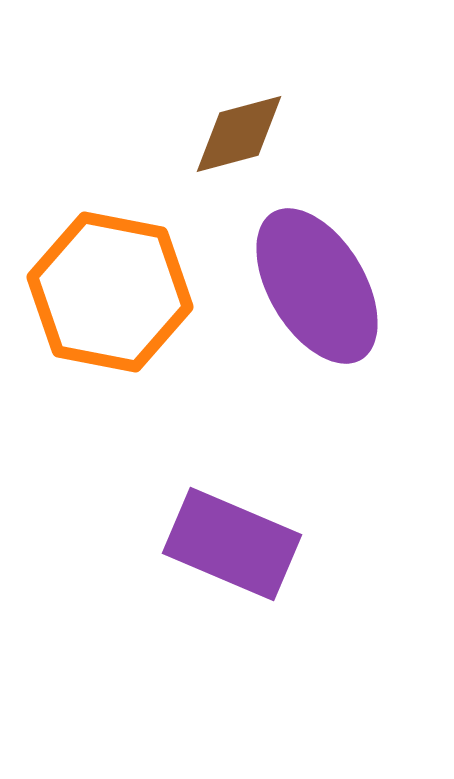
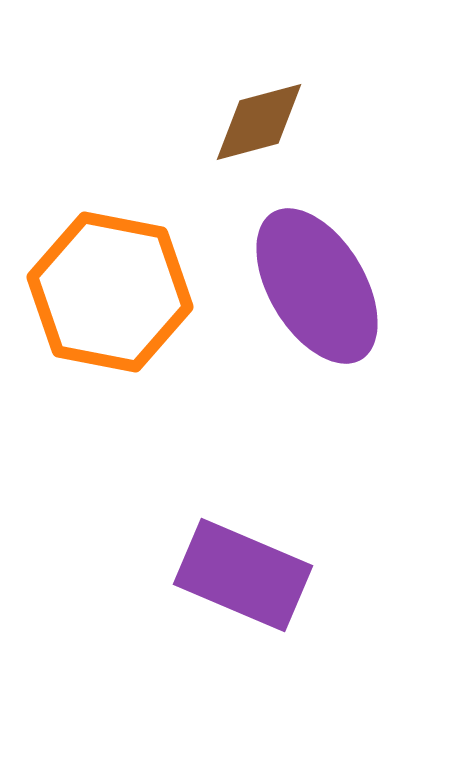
brown diamond: moved 20 px right, 12 px up
purple rectangle: moved 11 px right, 31 px down
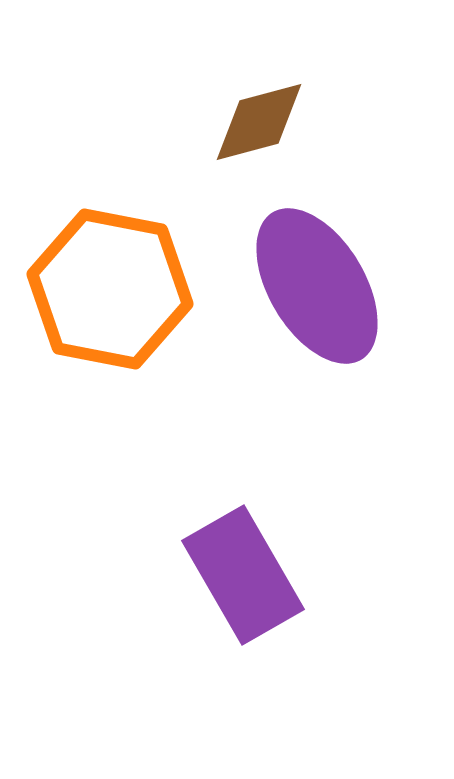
orange hexagon: moved 3 px up
purple rectangle: rotated 37 degrees clockwise
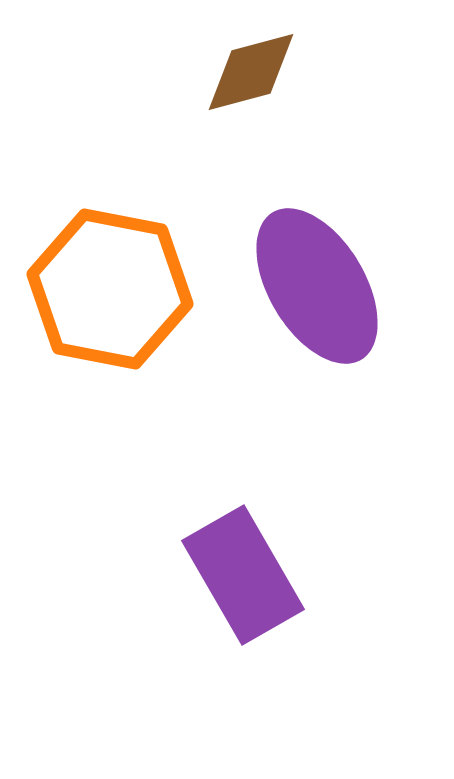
brown diamond: moved 8 px left, 50 px up
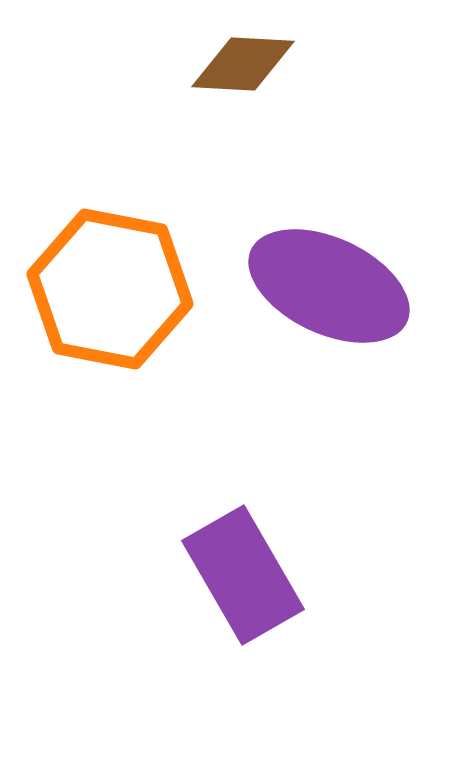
brown diamond: moved 8 px left, 8 px up; rotated 18 degrees clockwise
purple ellipse: moved 12 px right; rotated 34 degrees counterclockwise
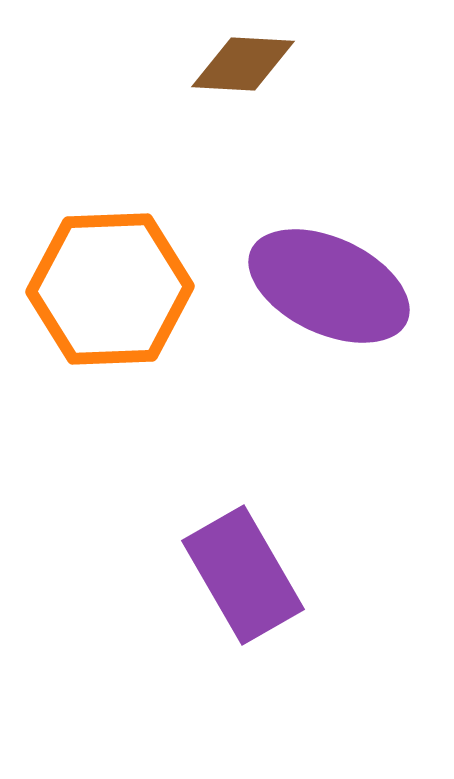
orange hexagon: rotated 13 degrees counterclockwise
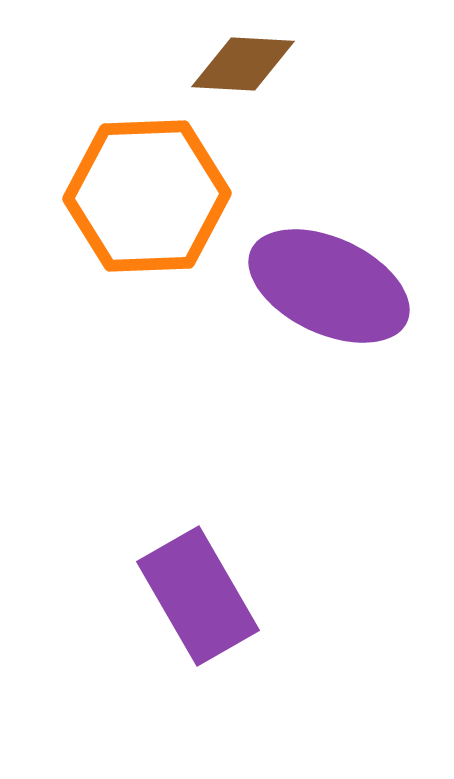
orange hexagon: moved 37 px right, 93 px up
purple rectangle: moved 45 px left, 21 px down
